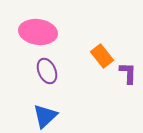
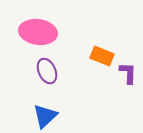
orange rectangle: rotated 30 degrees counterclockwise
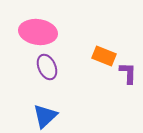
orange rectangle: moved 2 px right
purple ellipse: moved 4 px up
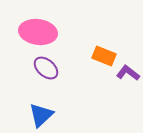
purple ellipse: moved 1 px left, 1 px down; rotated 25 degrees counterclockwise
purple L-shape: rotated 55 degrees counterclockwise
blue triangle: moved 4 px left, 1 px up
